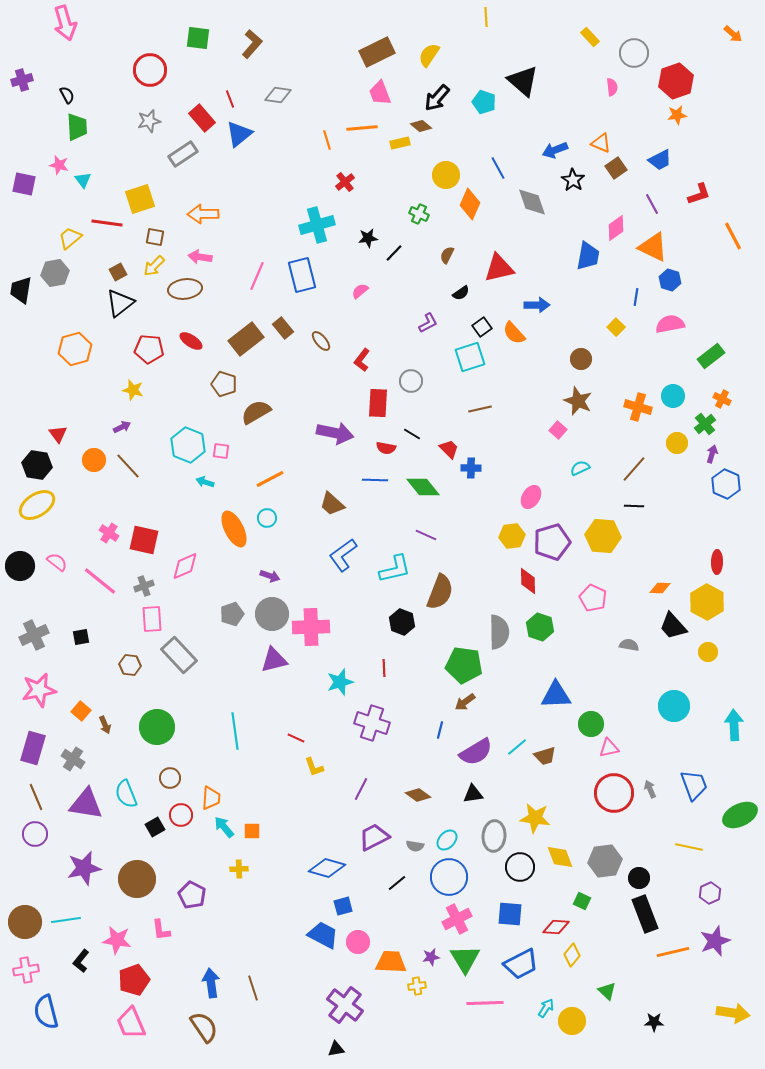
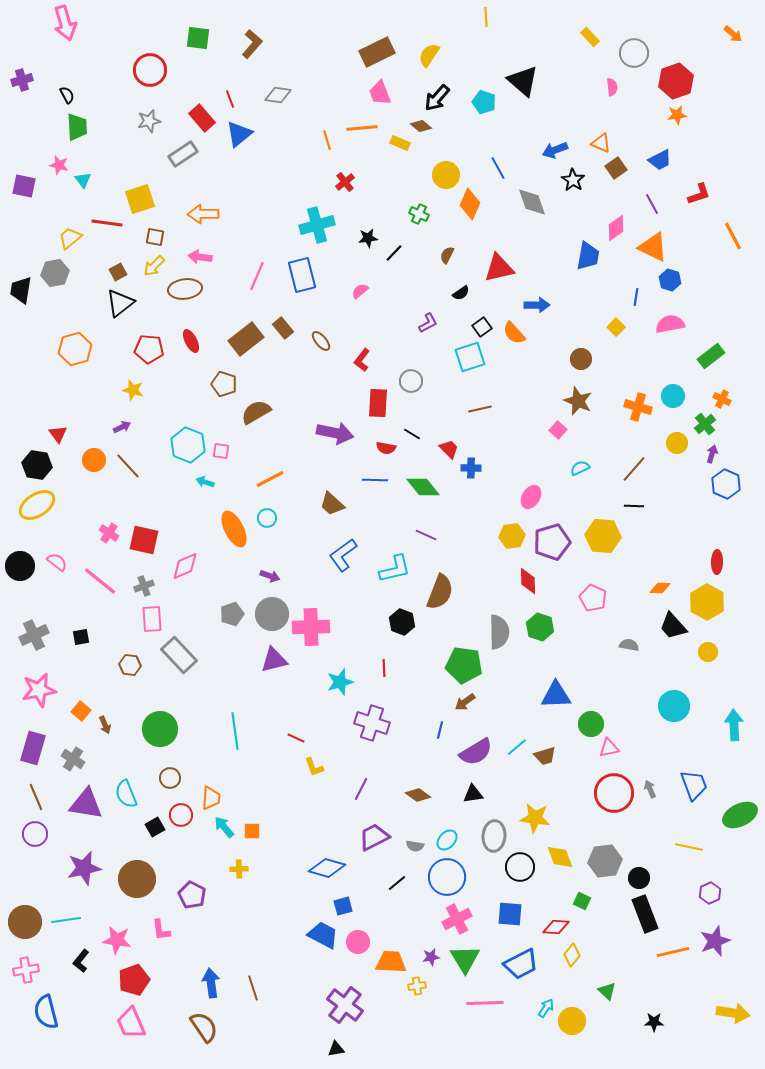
yellow rectangle at (400, 143): rotated 36 degrees clockwise
purple square at (24, 184): moved 2 px down
red ellipse at (191, 341): rotated 30 degrees clockwise
green circle at (157, 727): moved 3 px right, 2 px down
blue circle at (449, 877): moved 2 px left
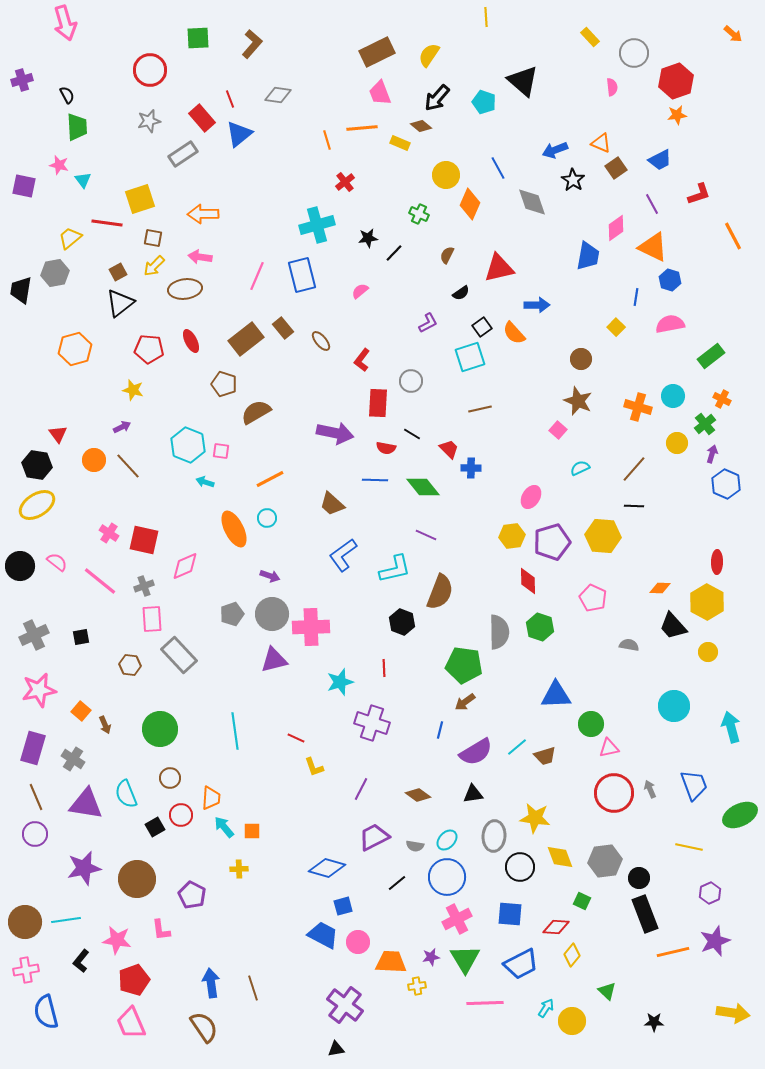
green square at (198, 38): rotated 10 degrees counterclockwise
brown square at (155, 237): moved 2 px left, 1 px down
cyan arrow at (734, 725): moved 3 px left, 2 px down; rotated 12 degrees counterclockwise
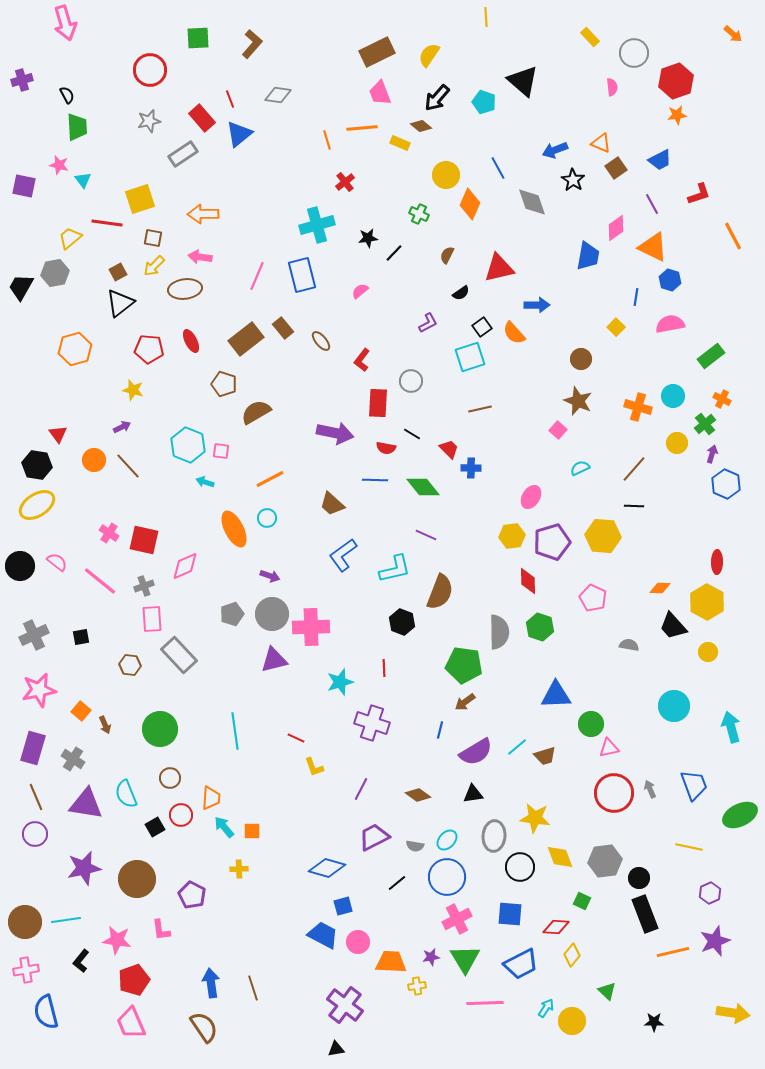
black trapezoid at (21, 290): moved 3 px up; rotated 20 degrees clockwise
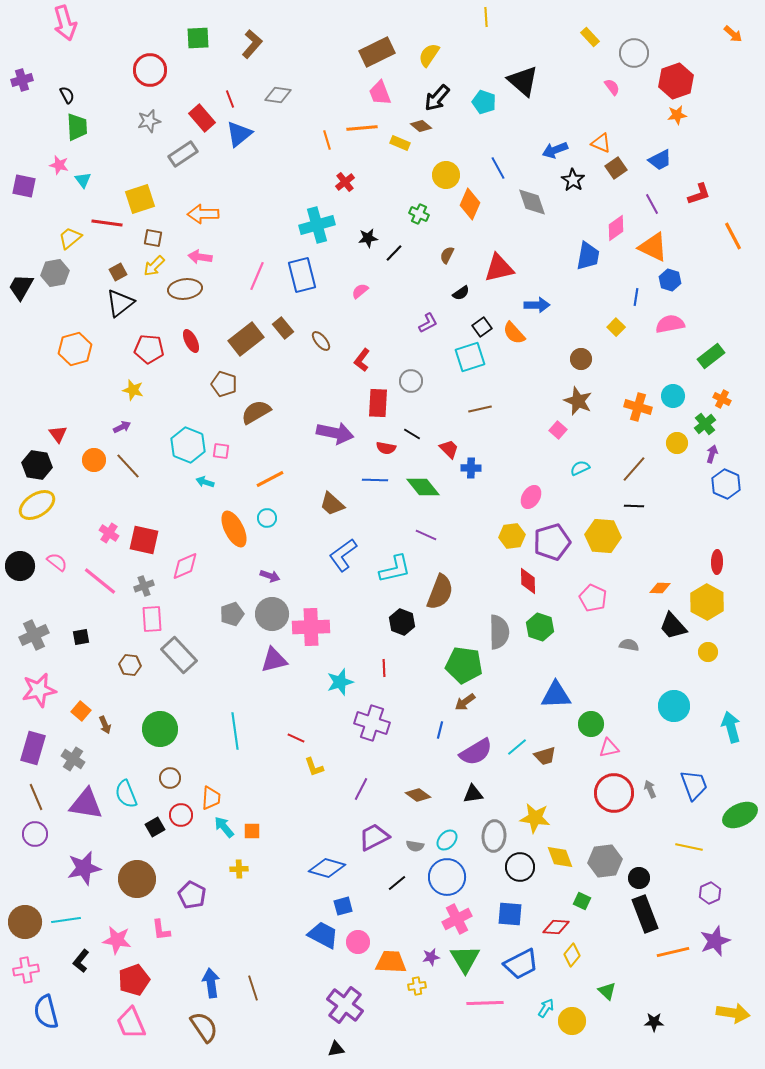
pink semicircle at (612, 87): rotated 30 degrees counterclockwise
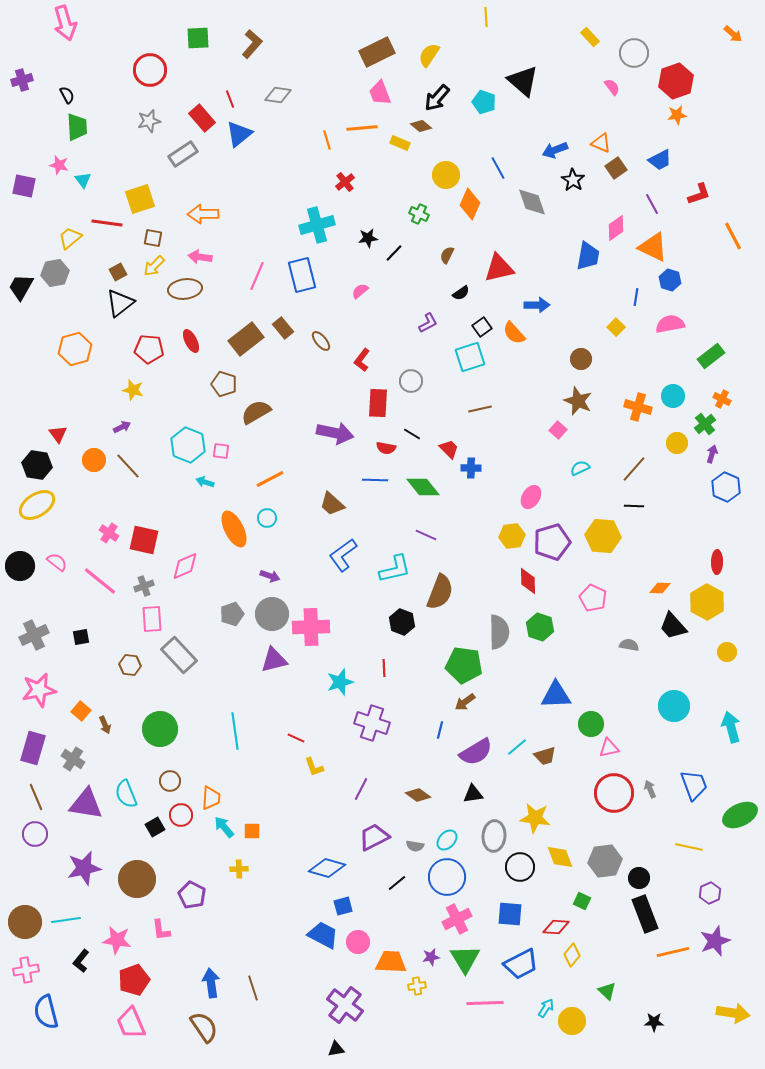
blue hexagon at (726, 484): moved 3 px down
yellow circle at (708, 652): moved 19 px right
brown circle at (170, 778): moved 3 px down
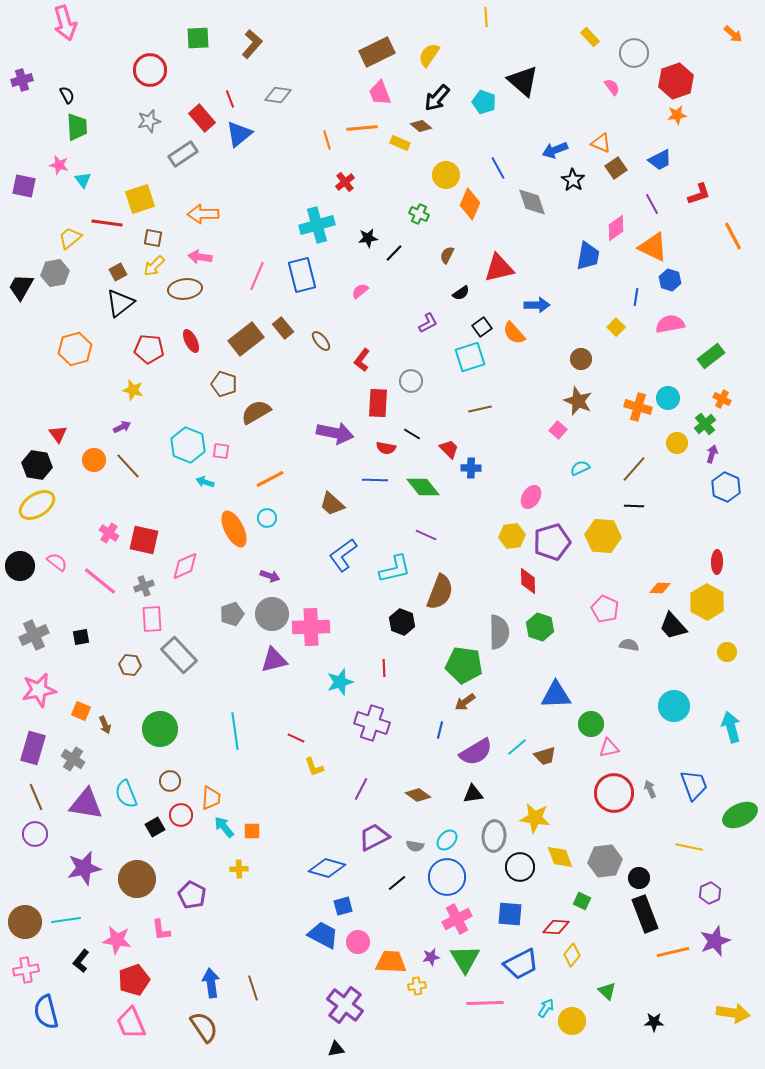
cyan circle at (673, 396): moved 5 px left, 2 px down
pink pentagon at (593, 598): moved 12 px right, 11 px down
orange square at (81, 711): rotated 18 degrees counterclockwise
